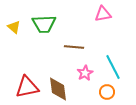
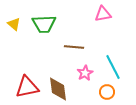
yellow triangle: moved 3 px up
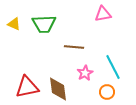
yellow triangle: rotated 16 degrees counterclockwise
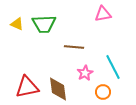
yellow triangle: moved 3 px right
orange circle: moved 4 px left
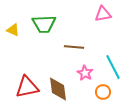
yellow triangle: moved 4 px left, 6 px down
pink star: rotated 14 degrees counterclockwise
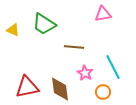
green trapezoid: rotated 35 degrees clockwise
brown diamond: moved 2 px right
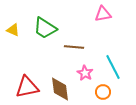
green trapezoid: moved 1 px right, 4 px down
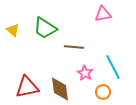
yellow triangle: rotated 16 degrees clockwise
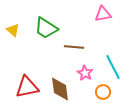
green trapezoid: moved 1 px right
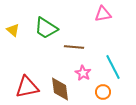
pink star: moved 2 px left
